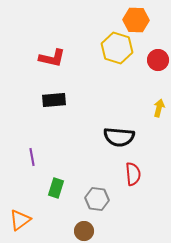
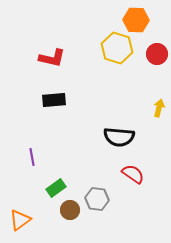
red circle: moved 1 px left, 6 px up
red semicircle: rotated 50 degrees counterclockwise
green rectangle: rotated 36 degrees clockwise
brown circle: moved 14 px left, 21 px up
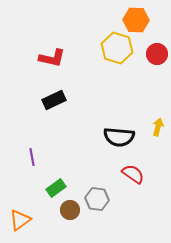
black rectangle: rotated 20 degrees counterclockwise
yellow arrow: moved 1 px left, 19 px down
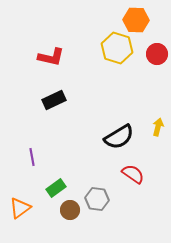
red L-shape: moved 1 px left, 1 px up
black semicircle: rotated 36 degrees counterclockwise
orange triangle: moved 12 px up
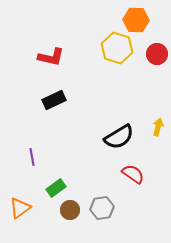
gray hexagon: moved 5 px right, 9 px down; rotated 15 degrees counterclockwise
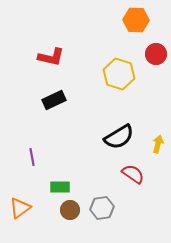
yellow hexagon: moved 2 px right, 26 px down
red circle: moved 1 px left
yellow arrow: moved 17 px down
green rectangle: moved 4 px right, 1 px up; rotated 36 degrees clockwise
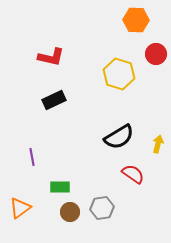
brown circle: moved 2 px down
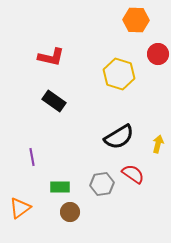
red circle: moved 2 px right
black rectangle: moved 1 px down; rotated 60 degrees clockwise
gray hexagon: moved 24 px up
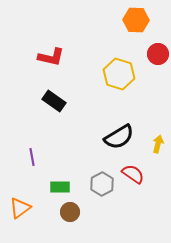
gray hexagon: rotated 20 degrees counterclockwise
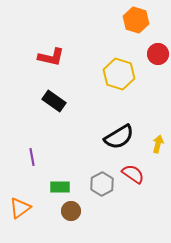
orange hexagon: rotated 15 degrees clockwise
brown circle: moved 1 px right, 1 px up
